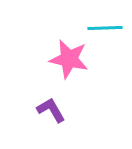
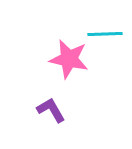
cyan line: moved 6 px down
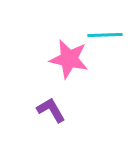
cyan line: moved 1 px down
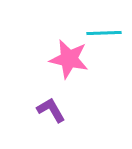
cyan line: moved 1 px left, 2 px up
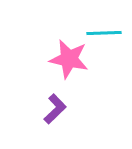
purple L-shape: moved 4 px right, 1 px up; rotated 76 degrees clockwise
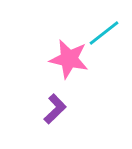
cyan line: rotated 36 degrees counterclockwise
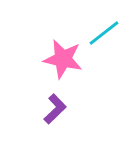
pink star: moved 6 px left
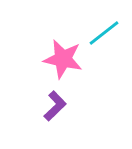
purple L-shape: moved 3 px up
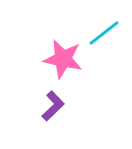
purple L-shape: moved 2 px left
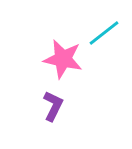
purple L-shape: rotated 20 degrees counterclockwise
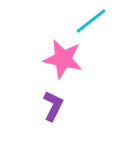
cyan line: moved 13 px left, 12 px up
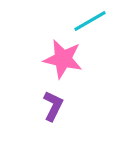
cyan line: moved 1 px left; rotated 8 degrees clockwise
